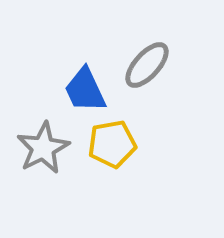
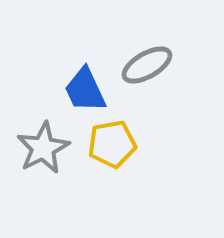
gray ellipse: rotated 18 degrees clockwise
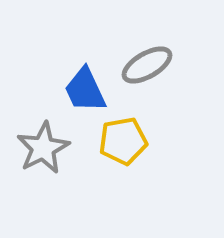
yellow pentagon: moved 11 px right, 3 px up
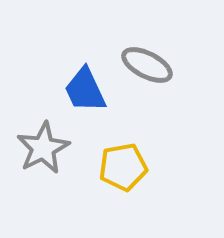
gray ellipse: rotated 57 degrees clockwise
yellow pentagon: moved 26 px down
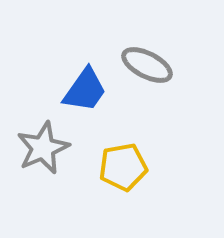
blue trapezoid: rotated 120 degrees counterclockwise
gray star: rotated 4 degrees clockwise
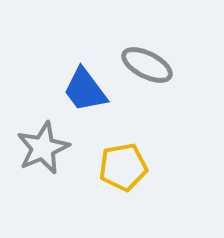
blue trapezoid: rotated 108 degrees clockwise
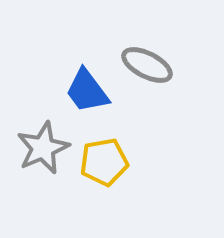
blue trapezoid: moved 2 px right, 1 px down
yellow pentagon: moved 19 px left, 5 px up
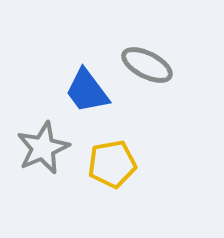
yellow pentagon: moved 8 px right, 2 px down
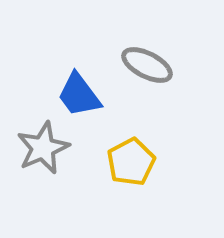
blue trapezoid: moved 8 px left, 4 px down
yellow pentagon: moved 19 px right, 2 px up; rotated 18 degrees counterclockwise
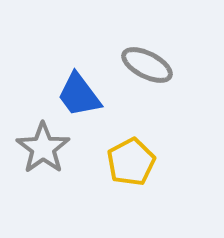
gray star: rotated 12 degrees counterclockwise
